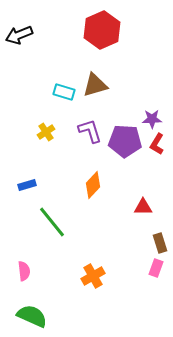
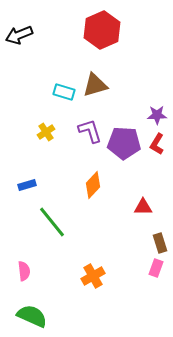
purple star: moved 5 px right, 4 px up
purple pentagon: moved 1 px left, 2 px down
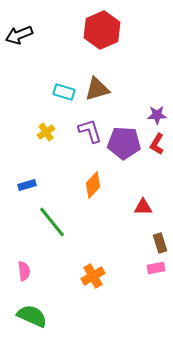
brown triangle: moved 2 px right, 4 px down
pink rectangle: rotated 60 degrees clockwise
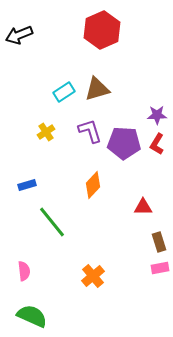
cyan rectangle: rotated 50 degrees counterclockwise
brown rectangle: moved 1 px left, 1 px up
pink rectangle: moved 4 px right
orange cross: rotated 10 degrees counterclockwise
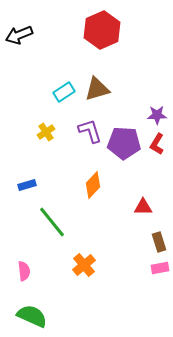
orange cross: moved 9 px left, 11 px up
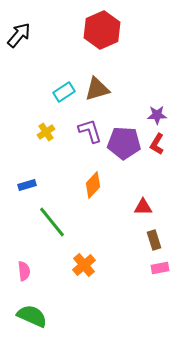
black arrow: rotated 152 degrees clockwise
brown rectangle: moved 5 px left, 2 px up
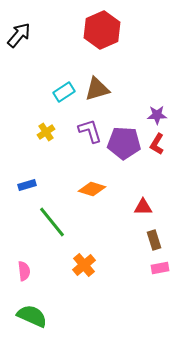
orange diamond: moved 1 px left, 4 px down; rotated 64 degrees clockwise
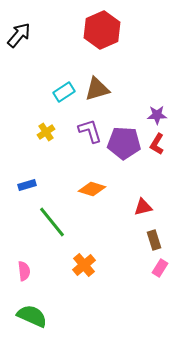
red triangle: rotated 12 degrees counterclockwise
pink rectangle: rotated 48 degrees counterclockwise
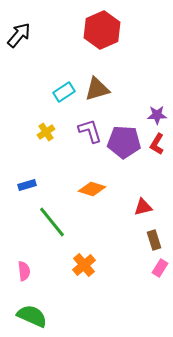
purple pentagon: moved 1 px up
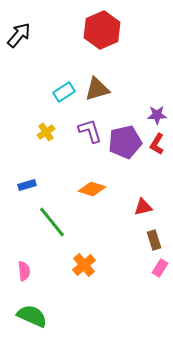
purple pentagon: moved 1 px right; rotated 16 degrees counterclockwise
